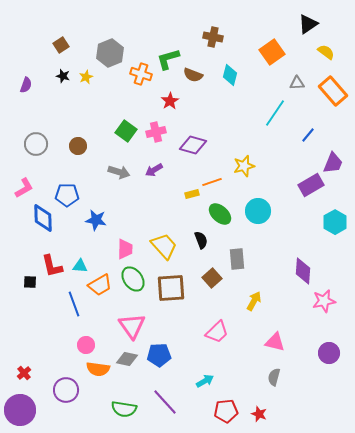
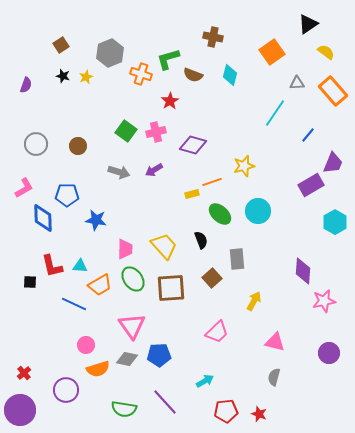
blue line at (74, 304): rotated 45 degrees counterclockwise
orange semicircle at (98, 369): rotated 25 degrees counterclockwise
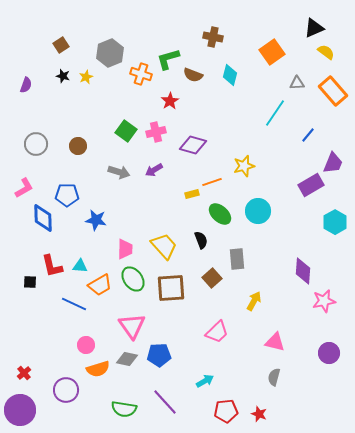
black triangle at (308, 24): moved 6 px right, 4 px down; rotated 10 degrees clockwise
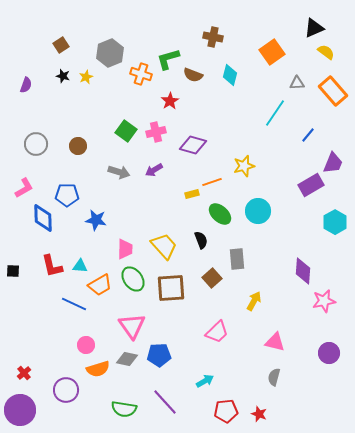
black square at (30, 282): moved 17 px left, 11 px up
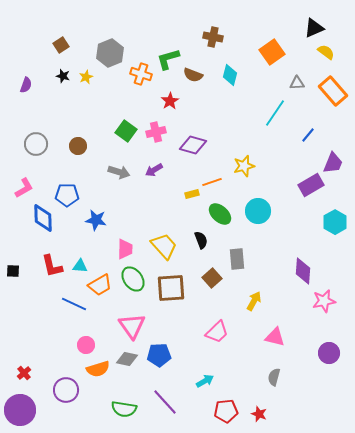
pink triangle at (275, 342): moved 5 px up
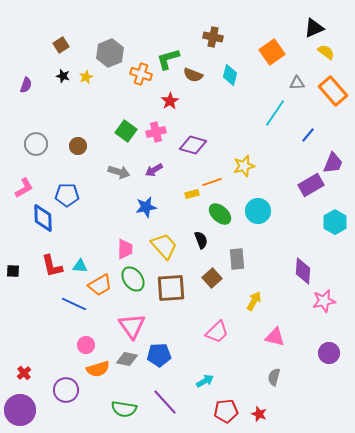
blue star at (96, 220): moved 50 px right, 13 px up; rotated 20 degrees counterclockwise
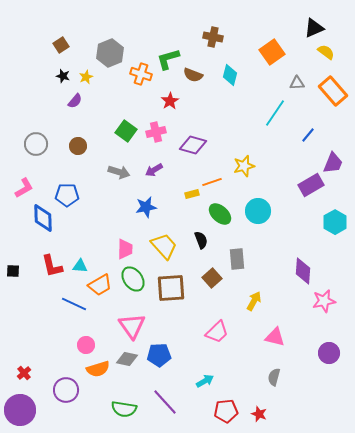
purple semicircle at (26, 85): moved 49 px right, 16 px down; rotated 21 degrees clockwise
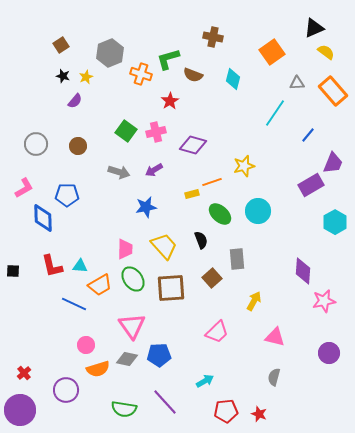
cyan diamond at (230, 75): moved 3 px right, 4 px down
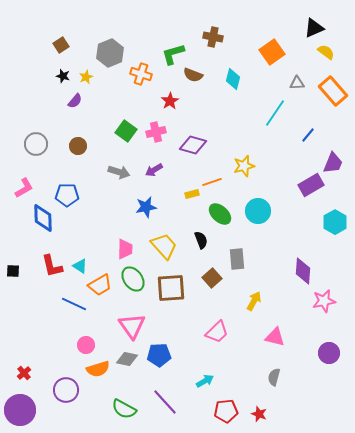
green L-shape at (168, 59): moved 5 px right, 5 px up
cyan triangle at (80, 266): rotated 28 degrees clockwise
green semicircle at (124, 409): rotated 20 degrees clockwise
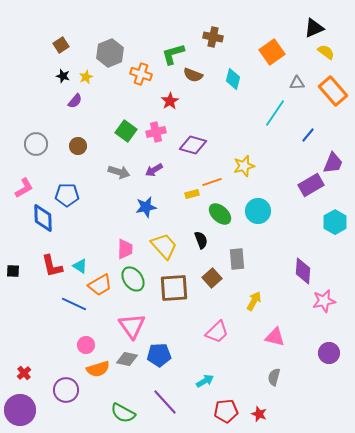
brown square at (171, 288): moved 3 px right
green semicircle at (124, 409): moved 1 px left, 4 px down
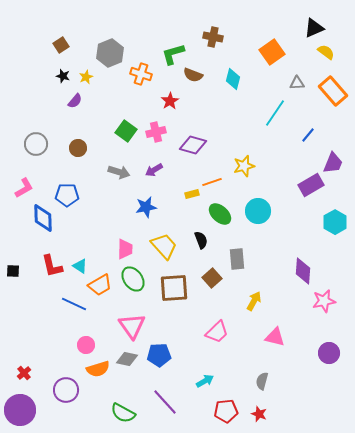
brown circle at (78, 146): moved 2 px down
gray semicircle at (274, 377): moved 12 px left, 4 px down
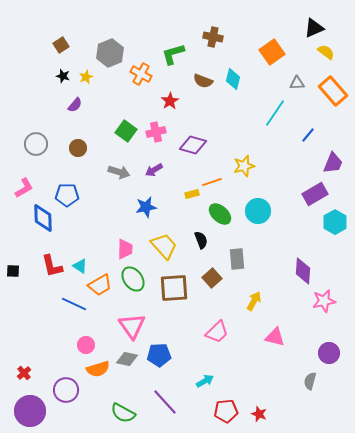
orange cross at (141, 74): rotated 10 degrees clockwise
brown semicircle at (193, 75): moved 10 px right, 6 px down
purple semicircle at (75, 101): moved 4 px down
purple rectangle at (311, 185): moved 4 px right, 9 px down
gray semicircle at (262, 381): moved 48 px right
purple circle at (20, 410): moved 10 px right, 1 px down
